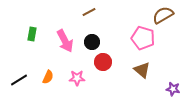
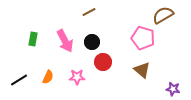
green rectangle: moved 1 px right, 5 px down
pink star: moved 1 px up
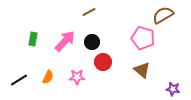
pink arrow: rotated 110 degrees counterclockwise
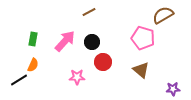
brown triangle: moved 1 px left
orange semicircle: moved 15 px left, 12 px up
purple star: rotated 16 degrees counterclockwise
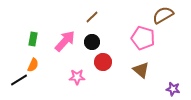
brown line: moved 3 px right, 5 px down; rotated 16 degrees counterclockwise
purple star: rotated 16 degrees clockwise
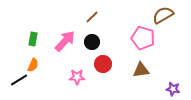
red circle: moved 2 px down
brown triangle: rotated 48 degrees counterclockwise
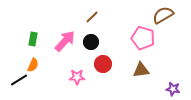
black circle: moved 1 px left
